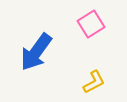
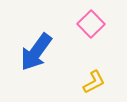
pink square: rotated 12 degrees counterclockwise
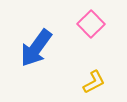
blue arrow: moved 4 px up
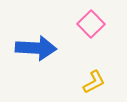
blue arrow: rotated 123 degrees counterclockwise
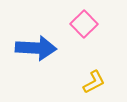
pink square: moved 7 px left
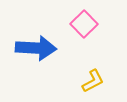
yellow L-shape: moved 1 px left, 1 px up
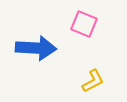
pink square: rotated 24 degrees counterclockwise
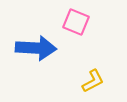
pink square: moved 8 px left, 2 px up
